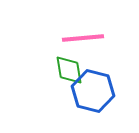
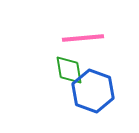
blue hexagon: rotated 6 degrees clockwise
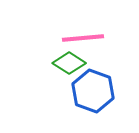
green diamond: moved 7 px up; rotated 48 degrees counterclockwise
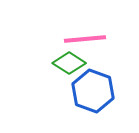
pink line: moved 2 px right, 1 px down
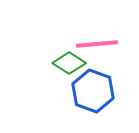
pink line: moved 12 px right, 5 px down
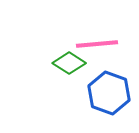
blue hexagon: moved 16 px right, 2 px down
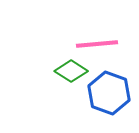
green diamond: moved 2 px right, 8 px down
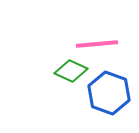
green diamond: rotated 8 degrees counterclockwise
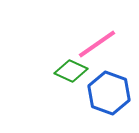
pink line: rotated 30 degrees counterclockwise
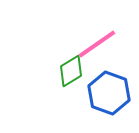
green diamond: rotated 56 degrees counterclockwise
